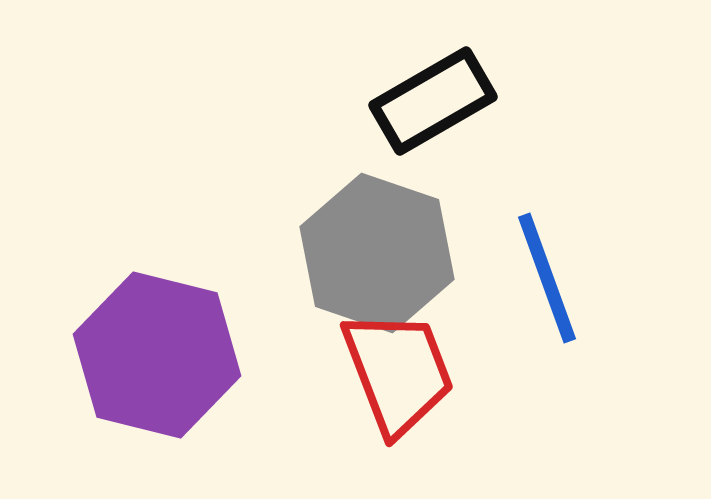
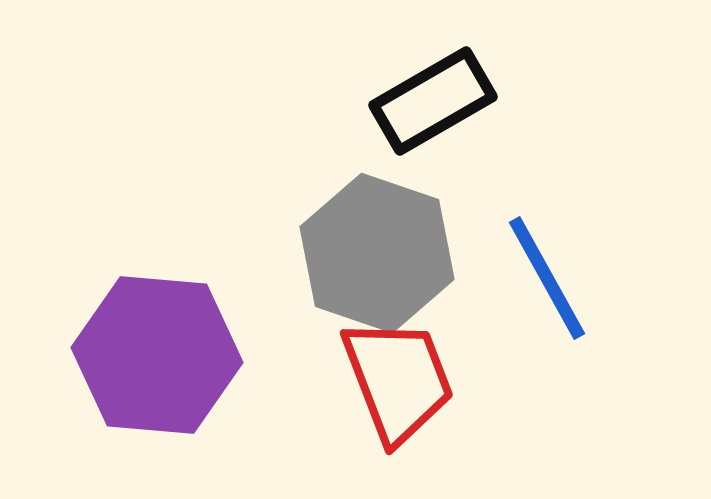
blue line: rotated 9 degrees counterclockwise
purple hexagon: rotated 9 degrees counterclockwise
red trapezoid: moved 8 px down
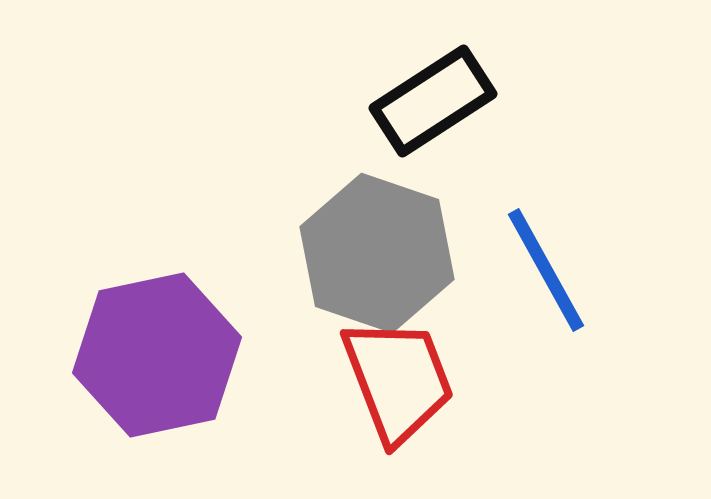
black rectangle: rotated 3 degrees counterclockwise
blue line: moved 1 px left, 8 px up
purple hexagon: rotated 17 degrees counterclockwise
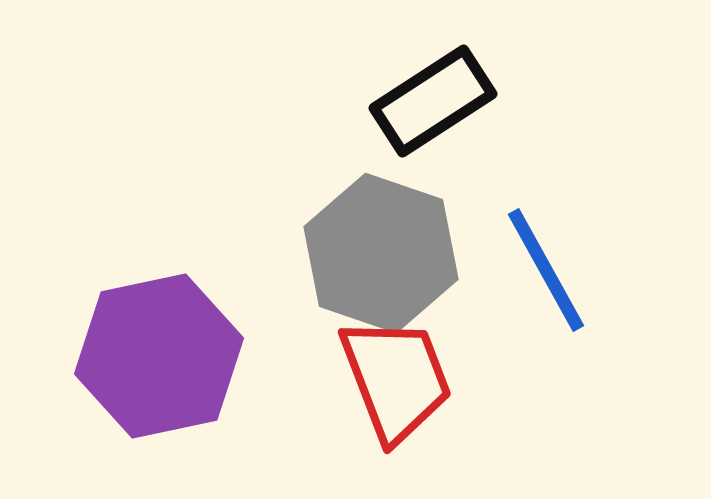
gray hexagon: moved 4 px right
purple hexagon: moved 2 px right, 1 px down
red trapezoid: moved 2 px left, 1 px up
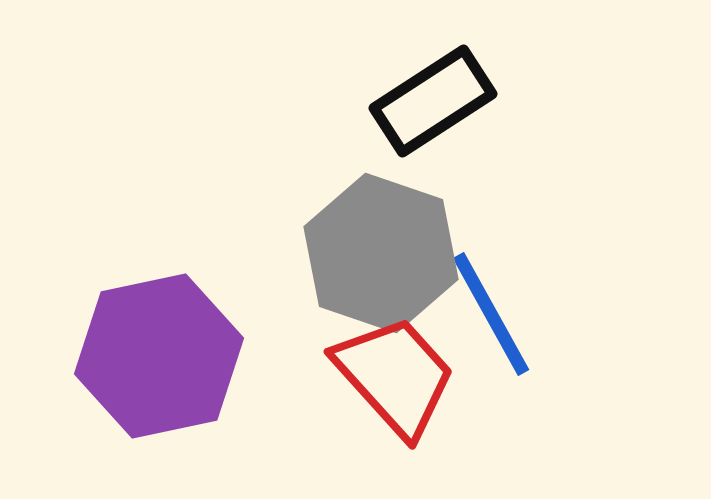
blue line: moved 55 px left, 44 px down
red trapezoid: moved 1 px left, 3 px up; rotated 21 degrees counterclockwise
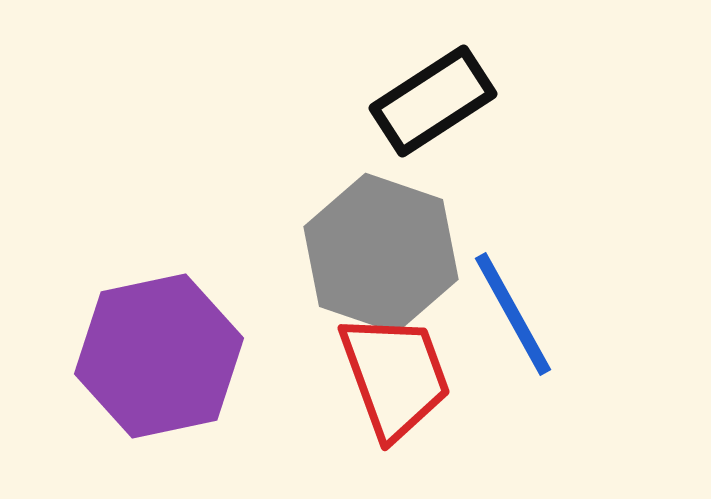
blue line: moved 22 px right
red trapezoid: rotated 22 degrees clockwise
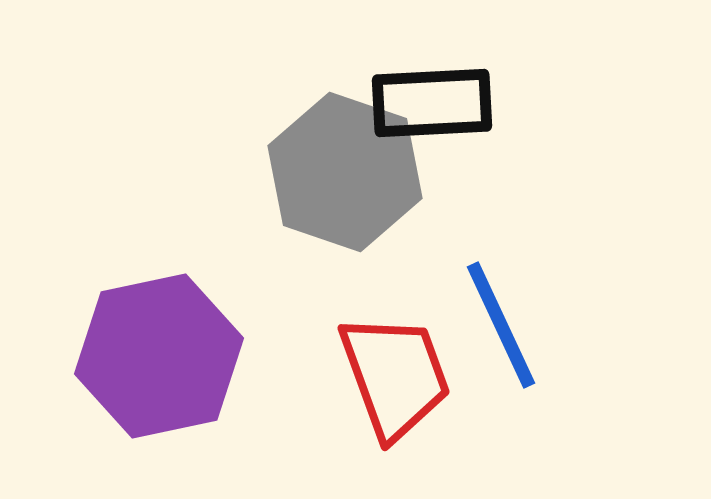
black rectangle: moved 1 px left, 2 px down; rotated 30 degrees clockwise
gray hexagon: moved 36 px left, 81 px up
blue line: moved 12 px left, 11 px down; rotated 4 degrees clockwise
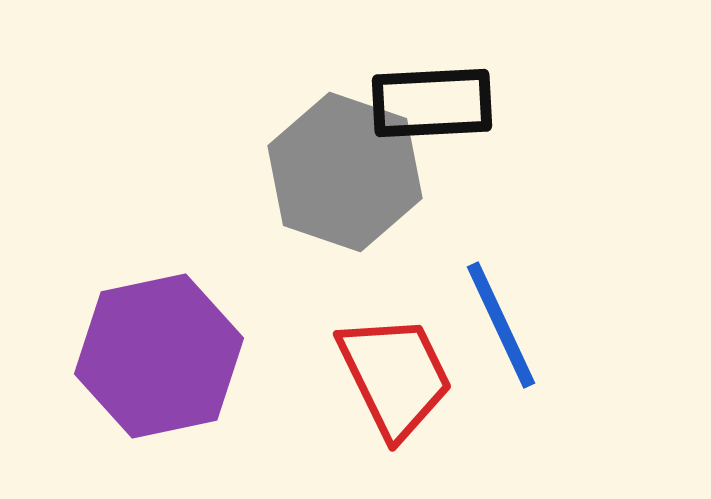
red trapezoid: rotated 6 degrees counterclockwise
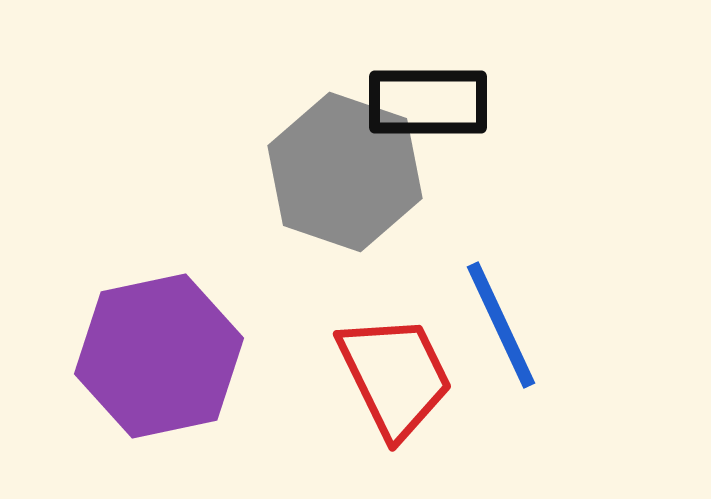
black rectangle: moved 4 px left, 1 px up; rotated 3 degrees clockwise
